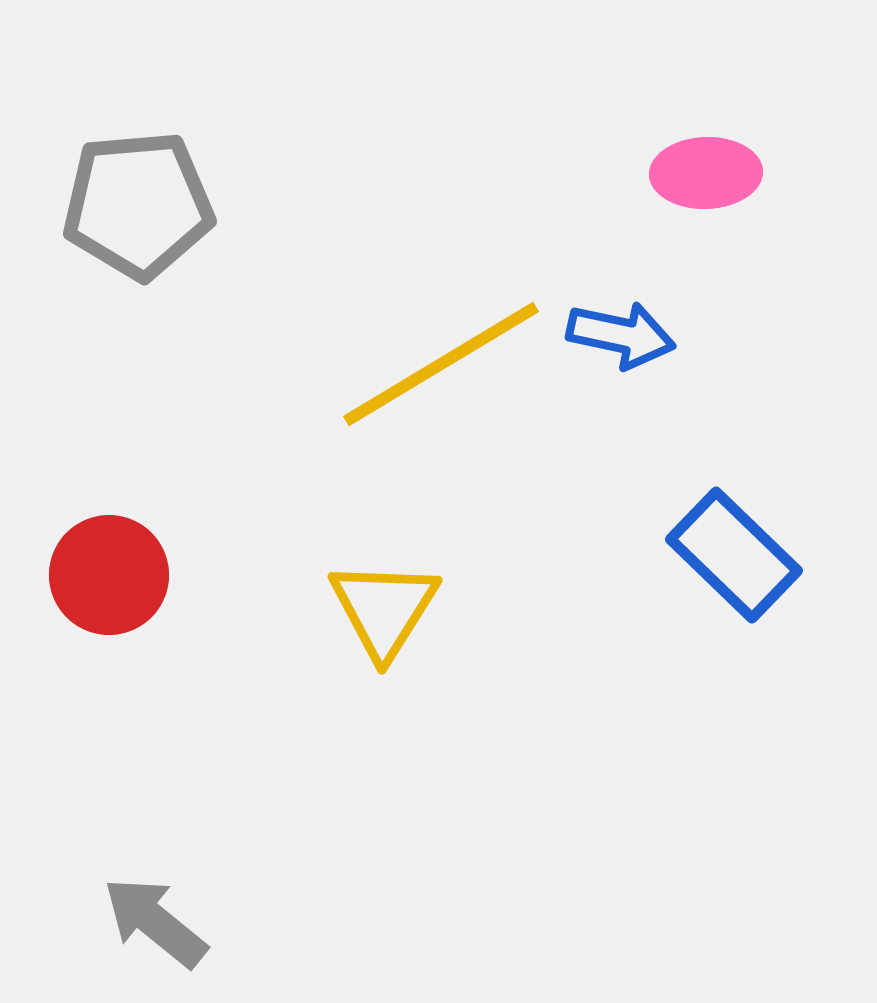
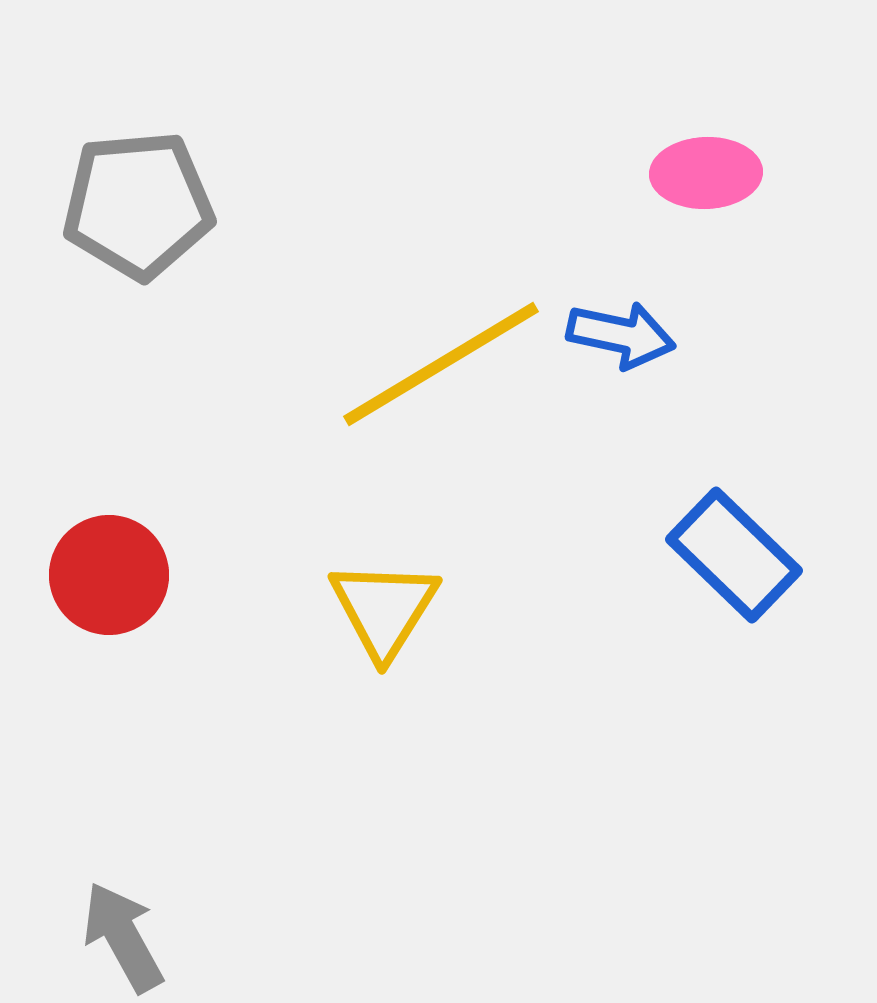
gray arrow: moved 32 px left, 15 px down; rotated 22 degrees clockwise
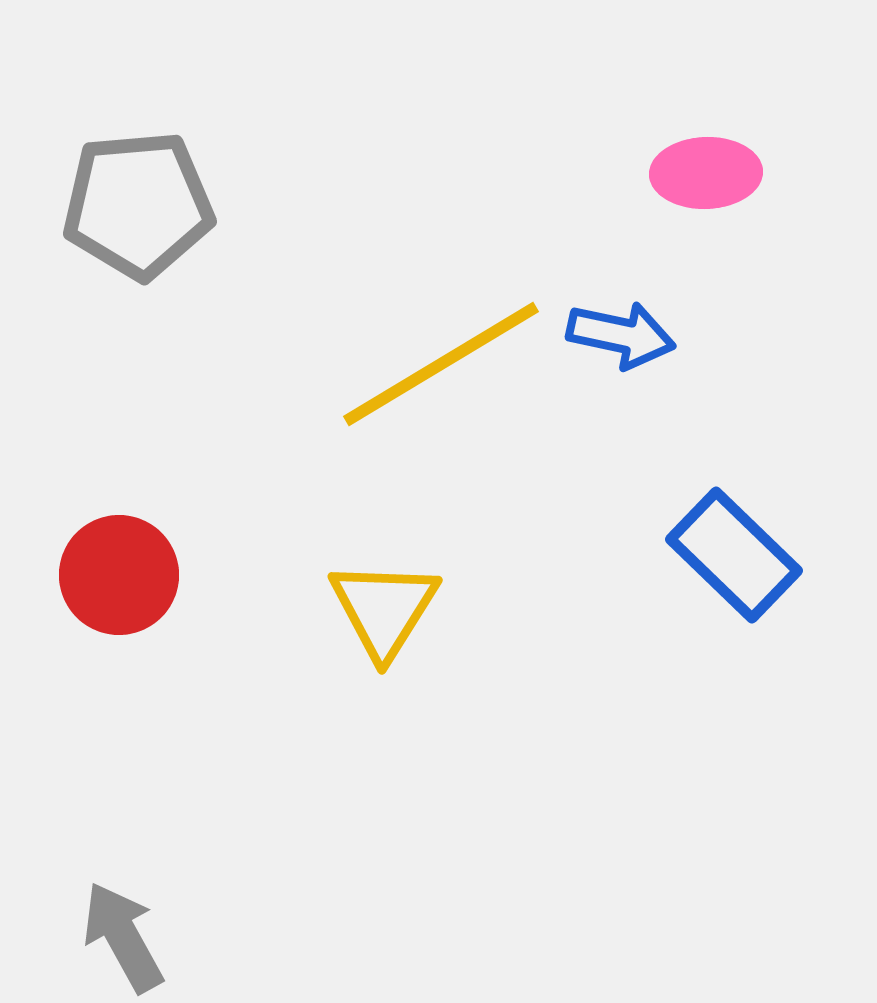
red circle: moved 10 px right
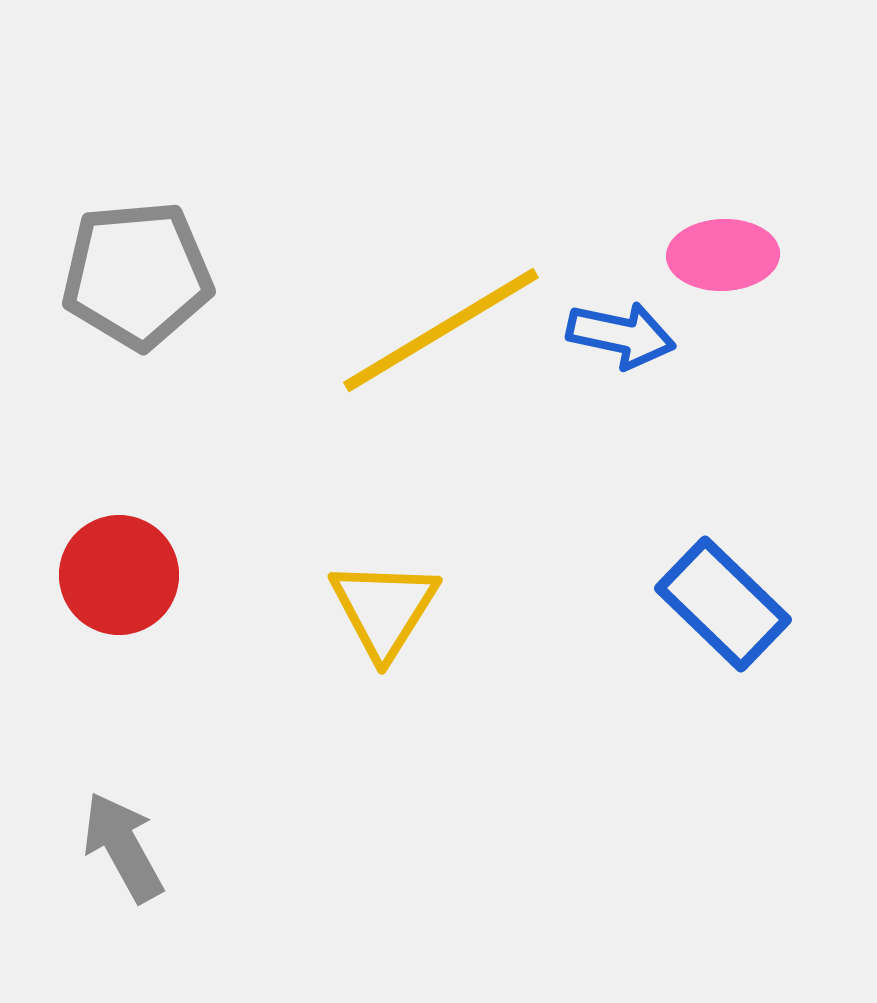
pink ellipse: moved 17 px right, 82 px down
gray pentagon: moved 1 px left, 70 px down
yellow line: moved 34 px up
blue rectangle: moved 11 px left, 49 px down
gray arrow: moved 90 px up
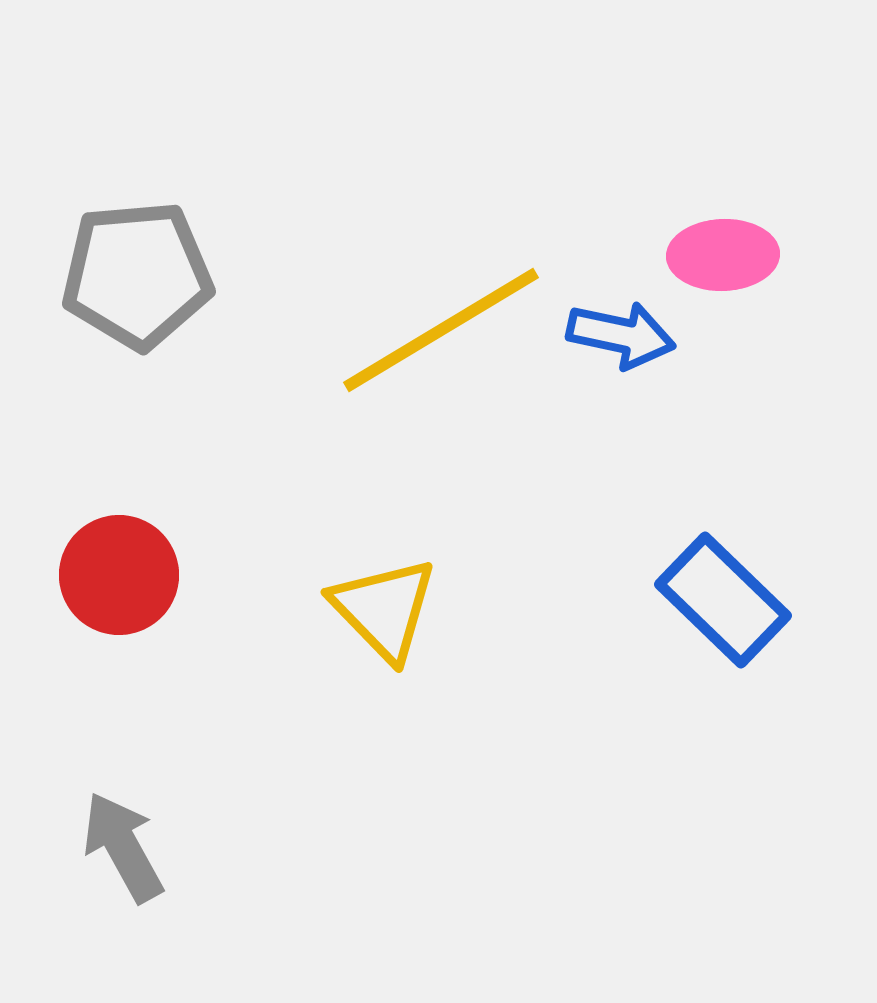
blue rectangle: moved 4 px up
yellow triangle: rotated 16 degrees counterclockwise
